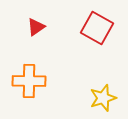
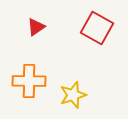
yellow star: moved 30 px left, 3 px up
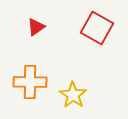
orange cross: moved 1 px right, 1 px down
yellow star: rotated 20 degrees counterclockwise
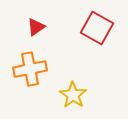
orange cross: moved 13 px up; rotated 12 degrees counterclockwise
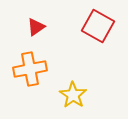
red square: moved 1 px right, 2 px up
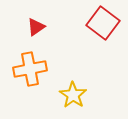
red square: moved 5 px right, 3 px up; rotated 8 degrees clockwise
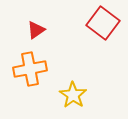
red triangle: moved 3 px down
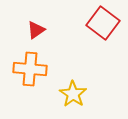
orange cross: rotated 16 degrees clockwise
yellow star: moved 1 px up
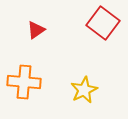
orange cross: moved 6 px left, 13 px down
yellow star: moved 11 px right, 4 px up; rotated 12 degrees clockwise
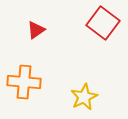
yellow star: moved 7 px down
